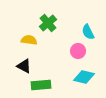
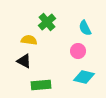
green cross: moved 1 px left, 1 px up
cyan semicircle: moved 3 px left, 4 px up
black triangle: moved 5 px up
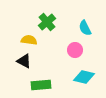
pink circle: moved 3 px left, 1 px up
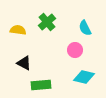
yellow semicircle: moved 11 px left, 10 px up
black triangle: moved 2 px down
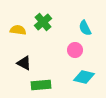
green cross: moved 4 px left
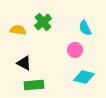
green rectangle: moved 7 px left
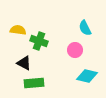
green cross: moved 4 px left, 19 px down; rotated 30 degrees counterclockwise
cyan diamond: moved 3 px right, 1 px up
green rectangle: moved 2 px up
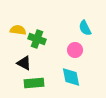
green cross: moved 2 px left, 2 px up
cyan diamond: moved 16 px left, 1 px down; rotated 65 degrees clockwise
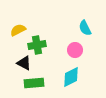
yellow semicircle: rotated 35 degrees counterclockwise
green cross: moved 6 px down; rotated 30 degrees counterclockwise
cyan diamond: rotated 75 degrees clockwise
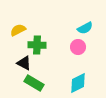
cyan semicircle: rotated 91 degrees counterclockwise
green cross: rotated 12 degrees clockwise
pink circle: moved 3 px right, 3 px up
cyan diamond: moved 7 px right, 6 px down
green rectangle: rotated 36 degrees clockwise
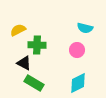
cyan semicircle: rotated 42 degrees clockwise
pink circle: moved 1 px left, 3 px down
